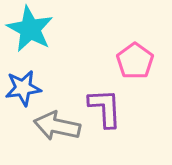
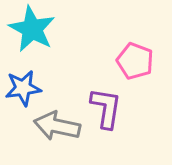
cyan star: moved 2 px right
pink pentagon: rotated 15 degrees counterclockwise
purple L-shape: moved 1 px right; rotated 12 degrees clockwise
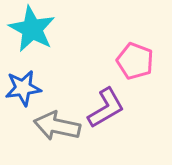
purple L-shape: rotated 51 degrees clockwise
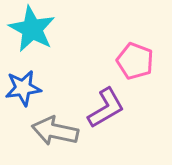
gray arrow: moved 2 px left, 5 px down
